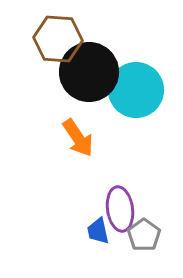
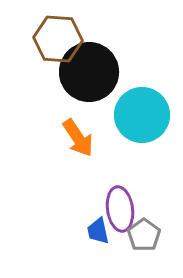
cyan circle: moved 6 px right, 25 px down
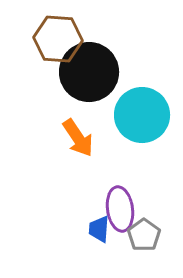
blue trapezoid: moved 1 px right, 2 px up; rotated 16 degrees clockwise
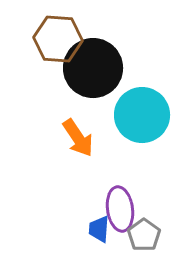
black circle: moved 4 px right, 4 px up
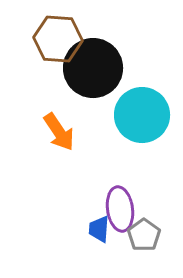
orange arrow: moved 19 px left, 6 px up
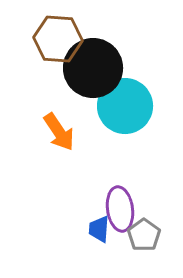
cyan circle: moved 17 px left, 9 px up
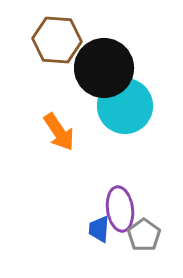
brown hexagon: moved 1 px left, 1 px down
black circle: moved 11 px right
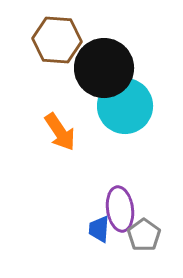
orange arrow: moved 1 px right
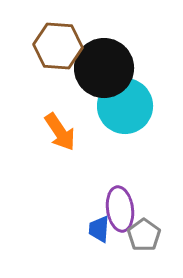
brown hexagon: moved 1 px right, 6 px down
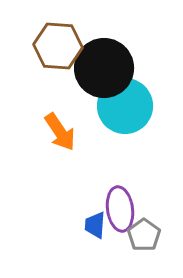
blue trapezoid: moved 4 px left, 4 px up
